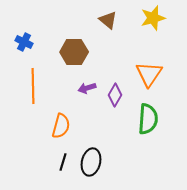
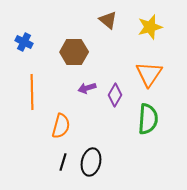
yellow star: moved 3 px left, 9 px down
orange line: moved 1 px left, 6 px down
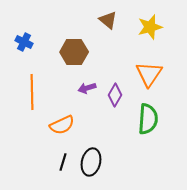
orange semicircle: moved 1 px right, 1 px up; rotated 50 degrees clockwise
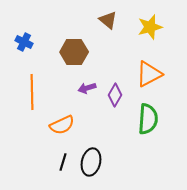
orange triangle: rotated 28 degrees clockwise
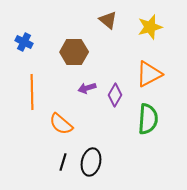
orange semicircle: moved 1 px left, 1 px up; rotated 65 degrees clockwise
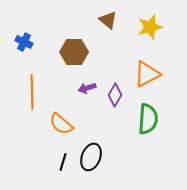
orange triangle: moved 2 px left
black ellipse: moved 5 px up; rotated 8 degrees clockwise
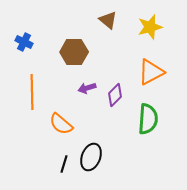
orange triangle: moved 4 px right, 2 px up
purple diamond: rotated 15 degrees clockwise
black line: moved 1 px right, 2 px down
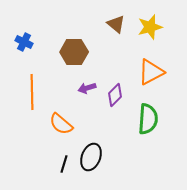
brown triangle: moved 8 px right, 4 px down
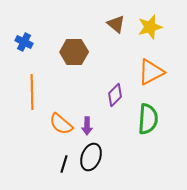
purple arrow: moved 38 px down; rotated 72 degrees counterclockwise
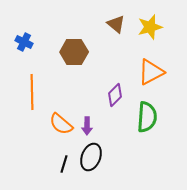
green semicircle: moved 1 px left, 2 px up
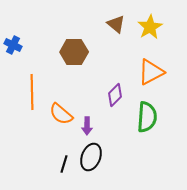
yellow star: rotated 15 degrees counterclockwise
blue cross: moved 11 px left, 3 px down
orange semicircle: moved 10 px up
